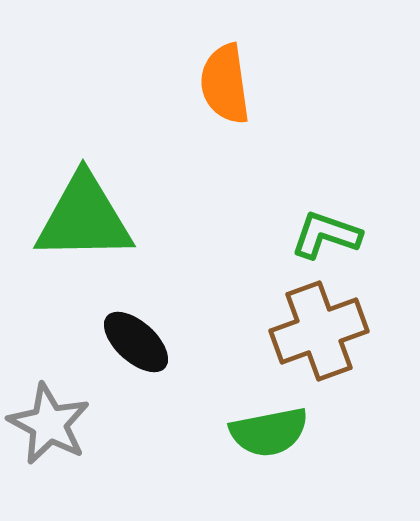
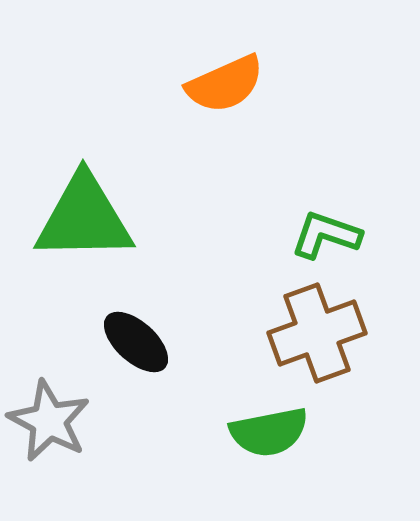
orange semicircle: rotated 106 degrees counterclockwise
brown cross: moved 2 px left, 2 px down
gray star: moved 3 px up
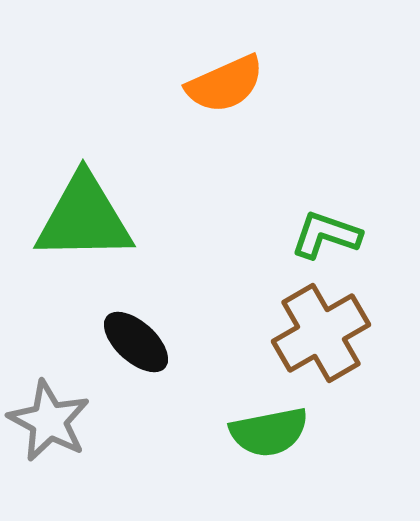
brown cross: moved 4 px right; rotated 10 degrees counterclockwise
